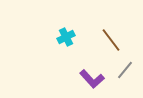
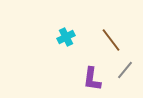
purple L-shape: rotated 50 degrees clockwise
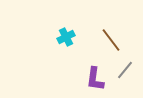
purple L-shape: moved 3 px right
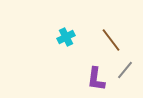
purple L-shape: moved 1 px right
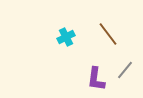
brown line: moved 3 px left, 6 px up
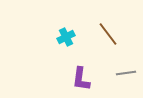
gray line: moved 1 px right, 3 px down; rotated 42 degrees clockwise
purple L-shape: moved 15 px left
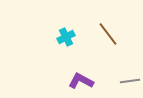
gray line: moved 4 px right, 8 px down
purple L-shape: moved 2 px down; rotated 110 degrees clockwise
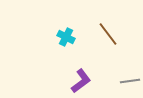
cyan cross: rotated 36 degrees counterclockwise
purple L-shape: rotated 115 degrees clockwise
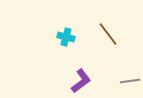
cyan cross: rotated 12 degrees counterclockwise
